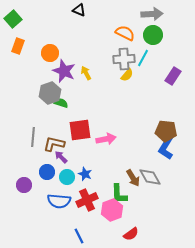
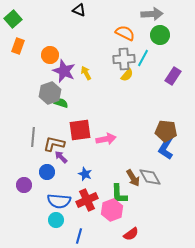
green circle: moved 7 px right
orange circle: moved 2 px down
cyan circle: moved 11 px left, 43 px down
blue line: rotated 42 degrees clockwise
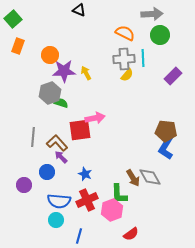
cyan line: rotated 30 degrees counterclockwise
purple star: rotated 25 degrees counterclockwise
purple rectangle: rotated 12 degrees clockwise
pink arrow: moved 11 px left, 21 px up
brown L-shape: moved 3 px right, 1 px up; rotated 35 degrees clockwise
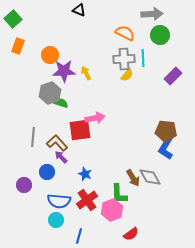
red cross: rotated 10 degrees counterclockwise
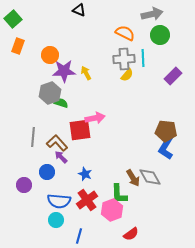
gray arrow: rotated 10 degrees counterclockwise
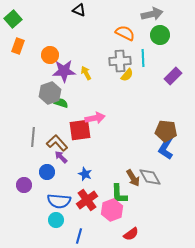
gray cross: moved 4 px left, 2 px down
